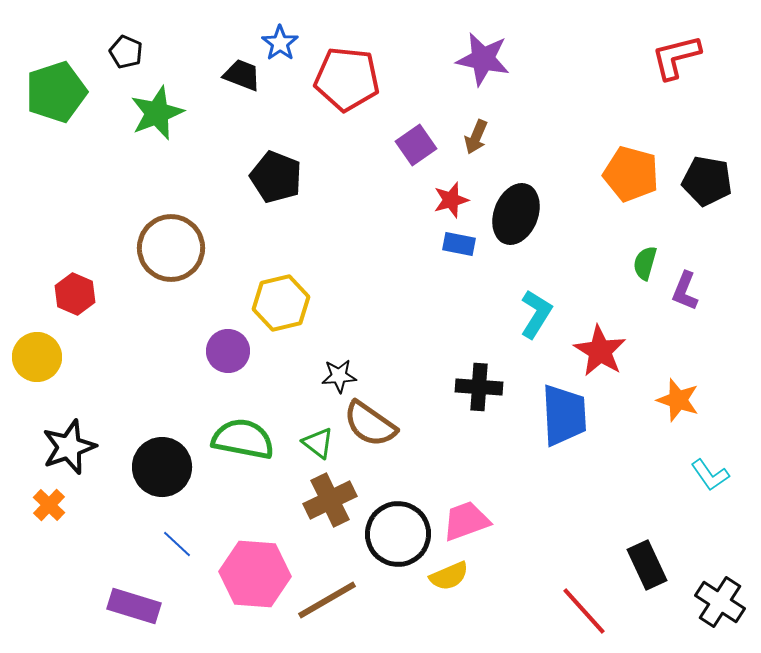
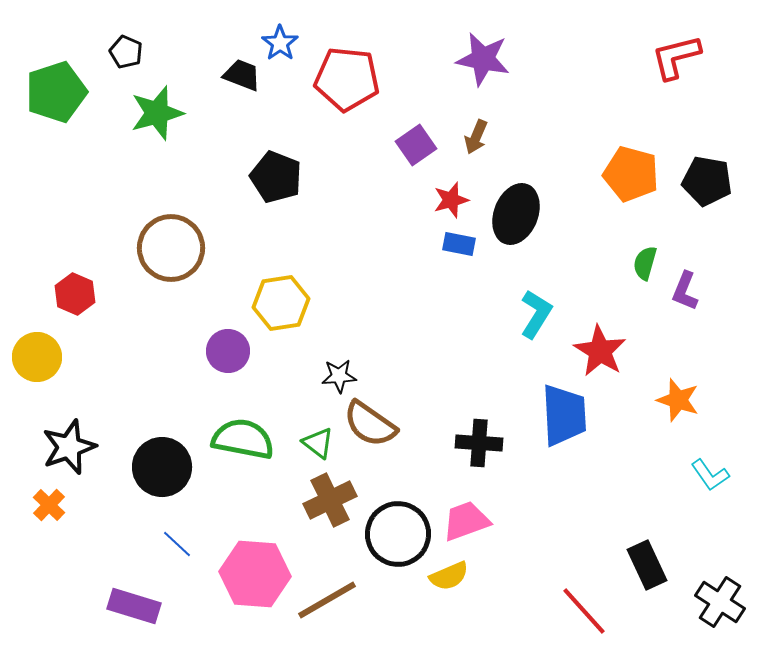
green star at (157, 113): rotated 6 degrees clockwise
yellow hexagon at (281, 303): rotated 4 degrees clockwise
black cross at (479, 387): moved 56 px down
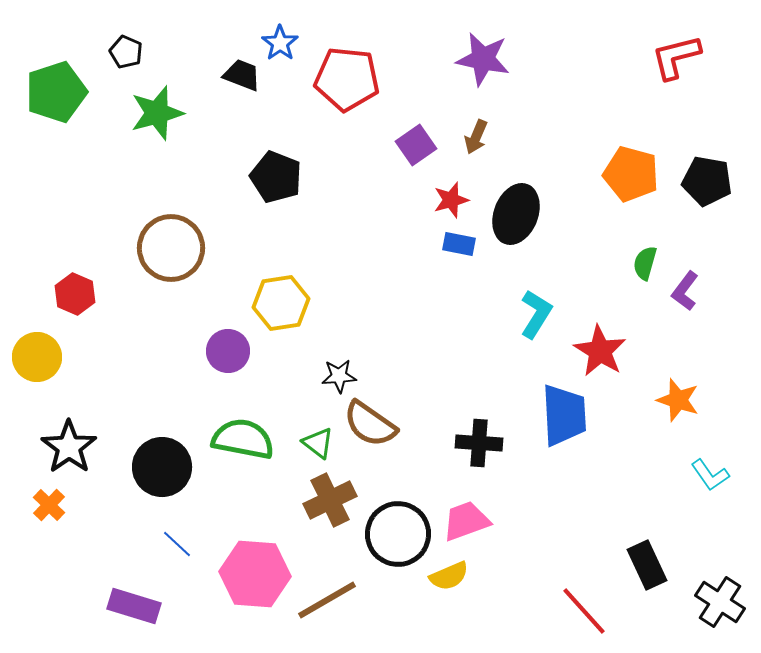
purple L-shape at (685, 291): rotated 15 degrees clockwise
black star at (69, 447): rotated 16 degrees counterclockwise
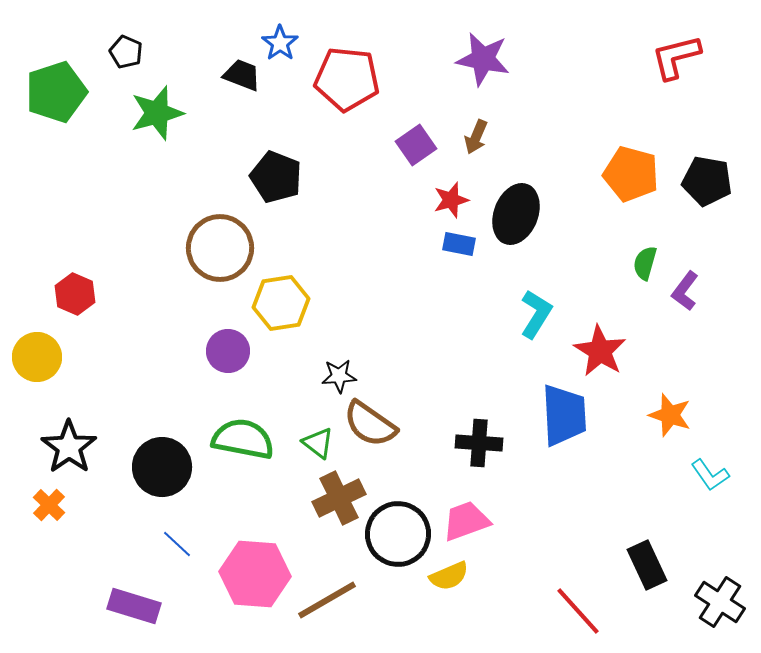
brown circle at (171, 248): moved 49 px right
orange star at (678, 400): moved 8 px left, 15 px down
brown cross at (330, 500): moved 9 px right, 2 px up
red line at (584, 611): moved 6 px left
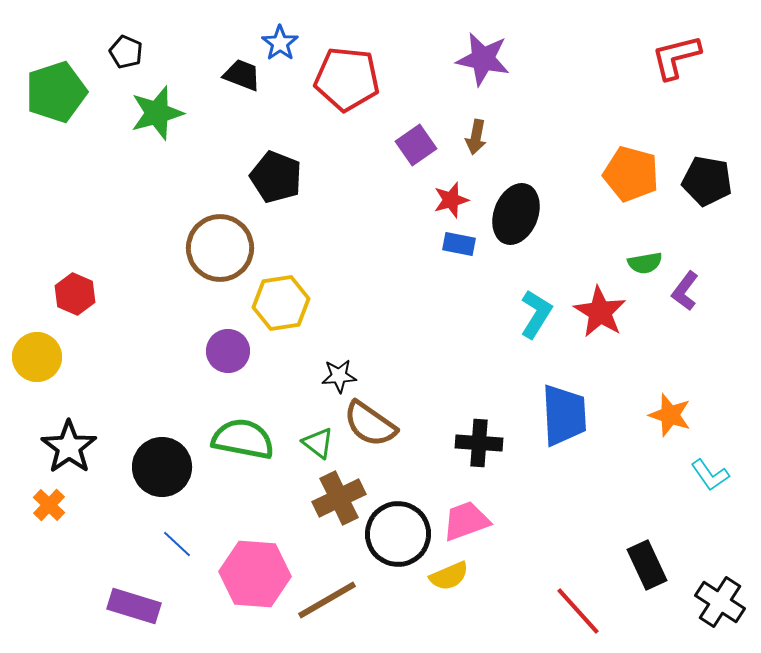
brown arrow at (476, 137): rotated 12 degrees counterclockwise
green semicircle at (645, 263): rotated 116 degrees counterclockwise
red star at (600, 351): moved 39 px up
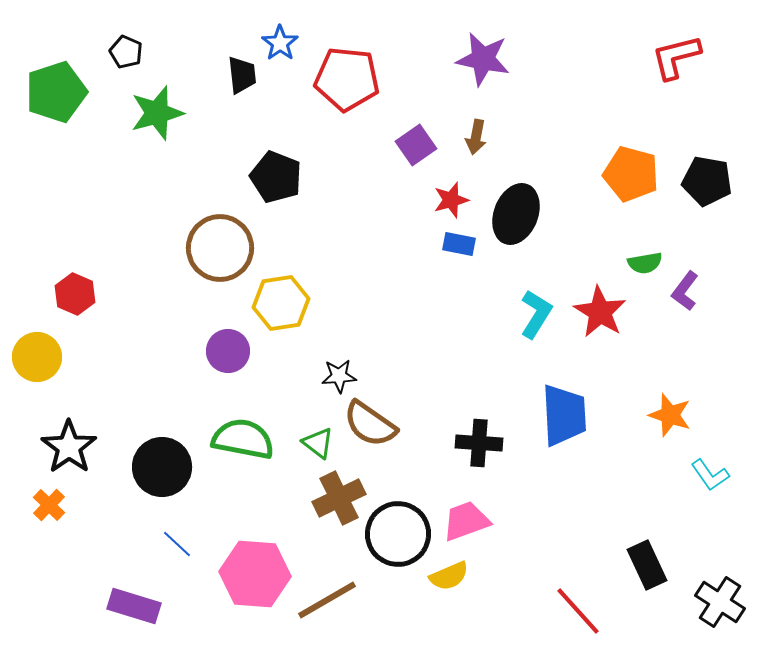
black trapezoid at (242, 75): rotated 63 degrees clockwise
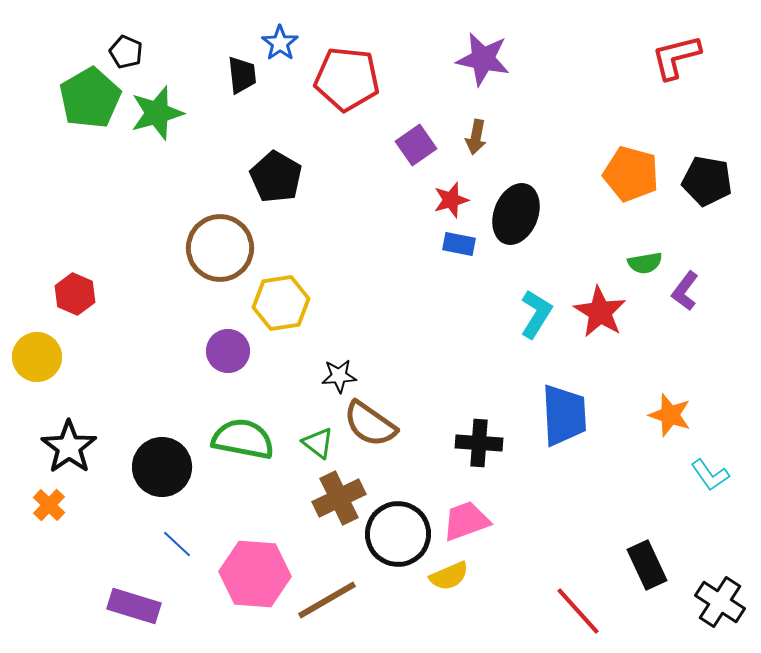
green pentagon at (56, 92): moved 34 px right, 6 px down; rotated 12 degrees counterclockwise
black pentagon at (276, 177): rotated 9 degrees clockwise
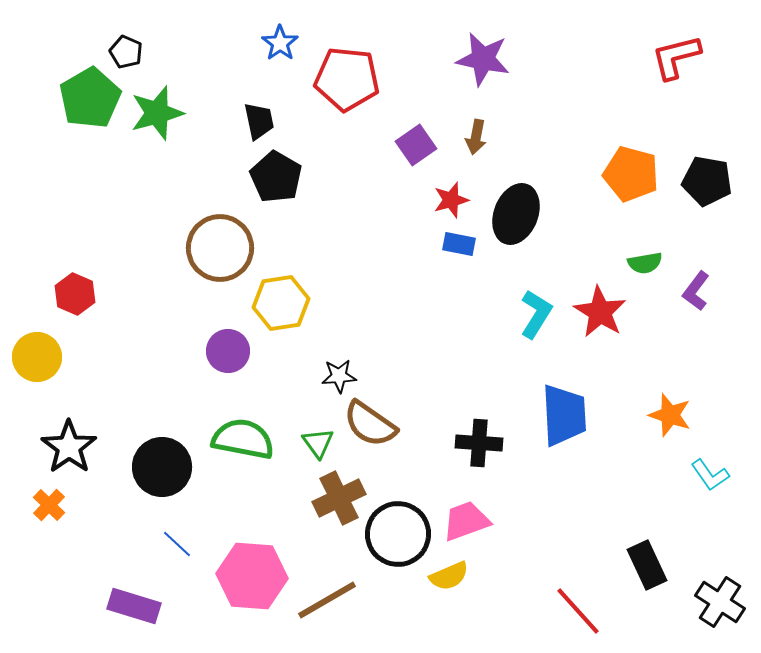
black trapezoid at (242, 75): moved 17 px right, 46 px down; rotated 6 degrees counterclockwise
purple L-shape at (685, 291): moved 11 px right
green triangle at (318, 443): rotated 16 degrees clockwise
pink hexagon at (255, 574): moved 3 px left, 2 px down
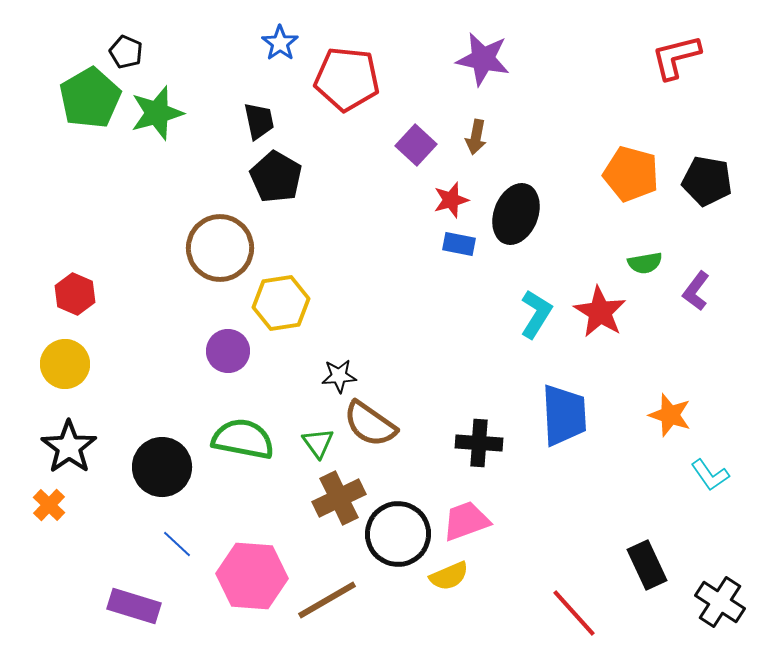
purple square at (416, 145): rotated 12 degrees counterclockwise
yellow circle at (37, 357): moved 28 px right, 7 px down
red line at (578, 611): moved 4 px left, 2 px down
